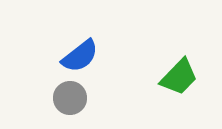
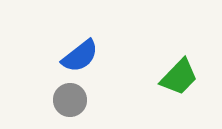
gray circle: moved 2 px down
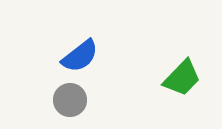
green trapezoid: moved 3 px right, 1 px down
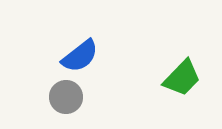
gray circle: moved 4 px left, 3 px up
